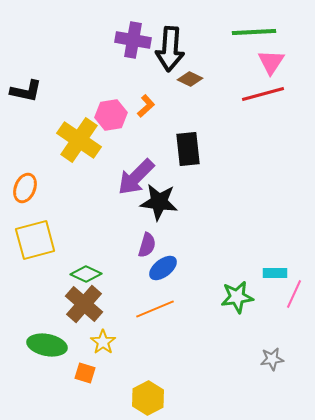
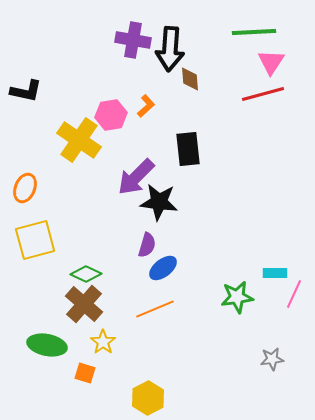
brown diamond: rotated 60 degrees clockwise
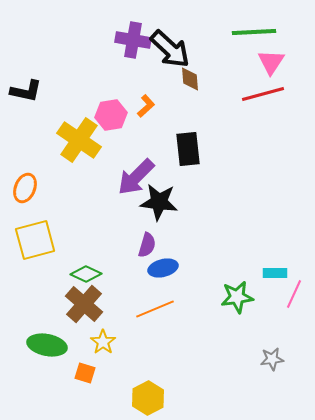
black arrow: rotated 51 degrees counterclockwise
blue ellipse: rotated 24 degrees clockwise
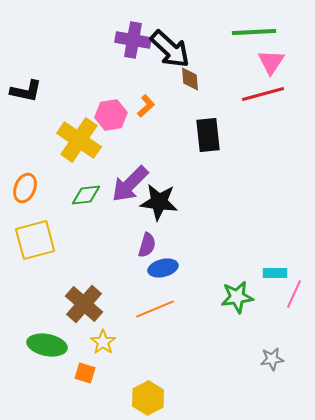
black rectangle: moved 20 px right, 14 px up
purple arrow: moved 6 px left, 7 px down
green diamond: moved 79 px up; rotated 32 degrees counterclockwise
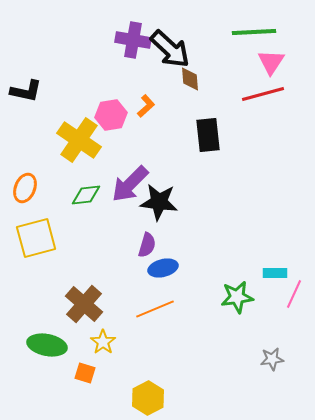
yellow square: moved 1 px right, 2 px up
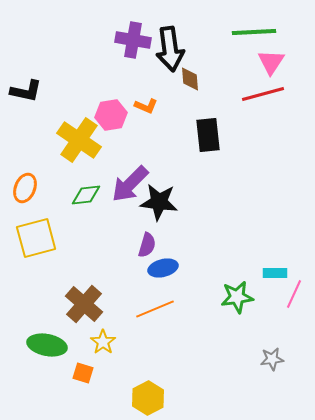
black arrow: rotated 39 degrees clockwise
orange L-shape: rotated 65 degrees clockwise
orange square: moved 2 px left
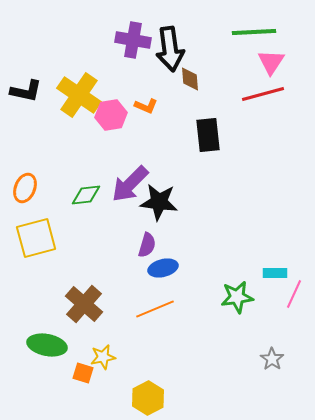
yellow cross: moved 45 px up
yellow star: moved 15 px down; rotated 25 degrees clockwise
gray star: rotated 30 degrees counterclockwise
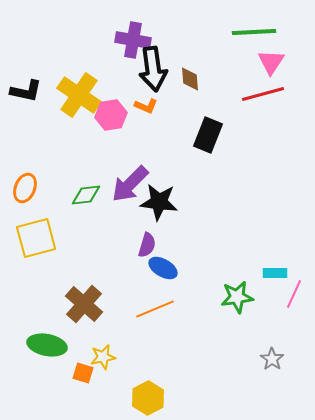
black arrow: moved 17 px left, 20 px down
black rectangle: rotated 28 degrees clockwise
blue ellipse: rotated 44 degrees clockwise
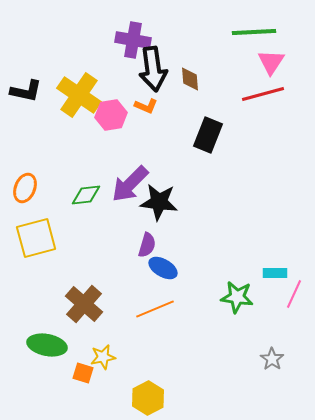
green star: rotated 16 degrees clockwise
